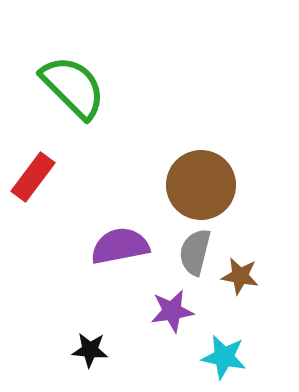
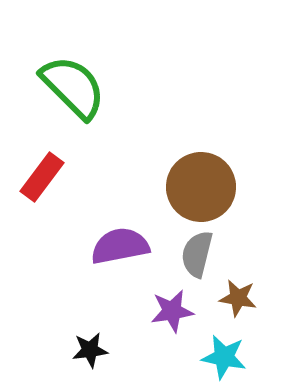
red rectangle: moved 9 px right
brown circle: moved 2 px down
gray semicircle: moved 2 px right, 2 px down
brown star: moved 2 px left, 22 px down
black star: rotated 12 degrees counterclockwise
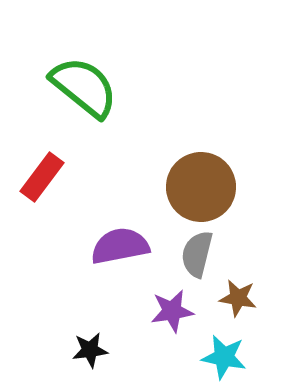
green semicircle: moved 11 px right; rotated 6 degrees counterclockwise
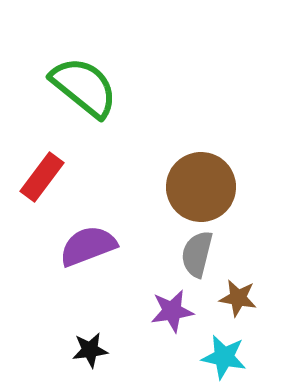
purple semicircle: moved 32 px left; rotated 10 degrees counterclockwise
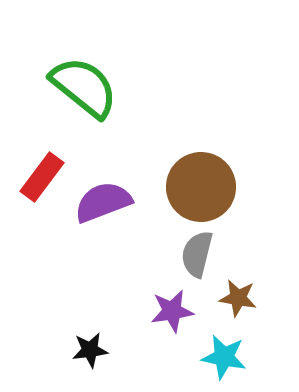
purple semicircle: moved 15 px right, 44 px up
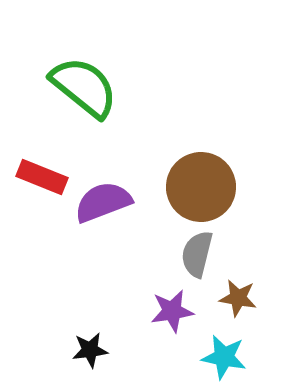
red rectangle: rotated 75 degrees clockwise
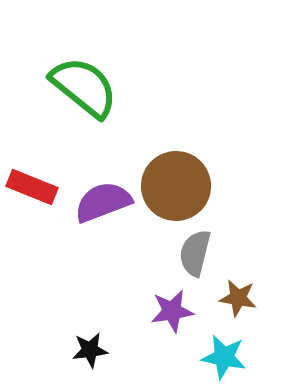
red rectangle: moved 10 px left, 10 px down
brown circle: moved 25 px left, 1 px up
gray semicircle: moved 2 px left, 1 px up
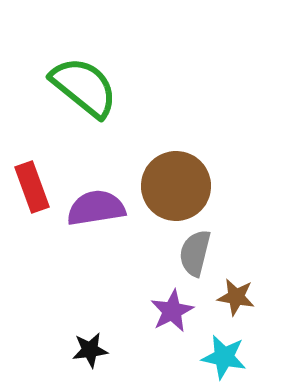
red rectangle: rotated 48 degrees clockwise
purple semicircle: moved 7 px left, 6 px down; rotated 12 degrees clockwise
brown star: moved 2 px left, 1 px up
purple star: rotated 18 degrees counterclockwise
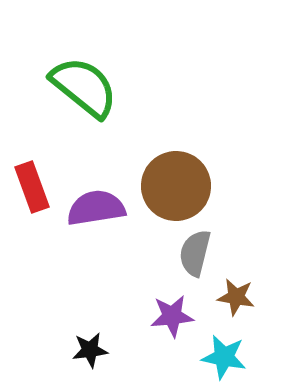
purple star: moved 5 px down; rotated 21 degrees clockwise
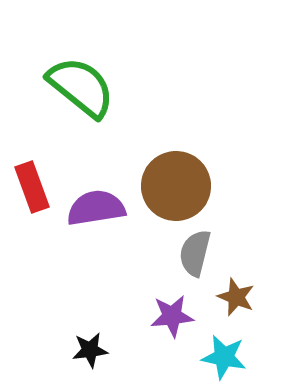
green semicircle: moved 3 px left
brown star: rotated 12 degrees clockwise
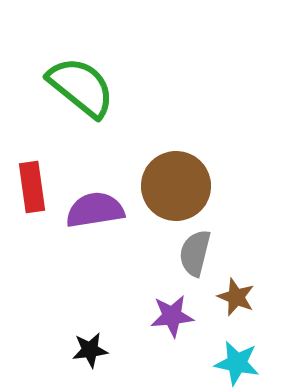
red rectangle: rotated 12 degrees clockwise
purple semicircle: moved 1 px left, 2 px down
cyan star: moved 13 px right, 6 px down
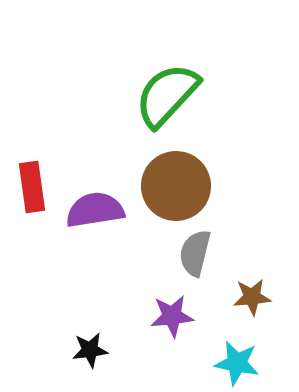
green semicircle: moved 86 px right, 8 px down; rotated 86 degrees counterclockwise
brown star: moved 16 px right; rotated 27 degrees counterclockwise
